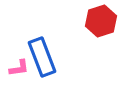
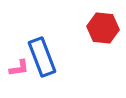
red hexagon: moved 2 px right, 7 px down; rotated 24 degrees clockwise
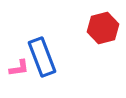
red hexagon: rotated 20 degrees counterclockwise
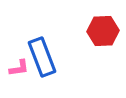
red hexagon: moved 3 px down; rotated 12 degrees clockwise
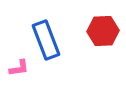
blue rectangle: moved 4 px right, 17 px up
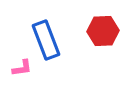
pink L-shape: moved 3 px right
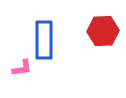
blue rectangle: moved 2 px left; rotated 21 degrees clockwise
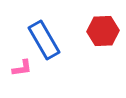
blue rectangle: rotated 30 degrees counterclockwise
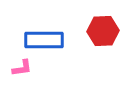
blue rectangle: rotated 60 degrees counterclockwise
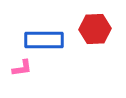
red hexagon: moved 8 px left, 2 px up
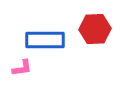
blue rectangle: moved 1 px right
